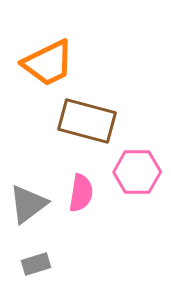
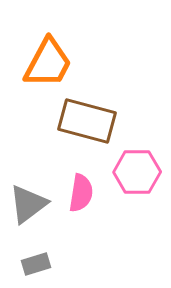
orange trapezoid: rotated 36 degrees counterclockwise
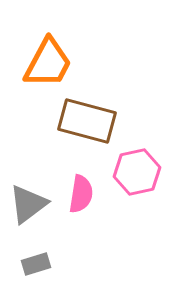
pink hexagon: rotated 12 degrees counterclockwise
pink semicircle: moved 1 px down
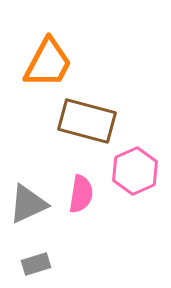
pink hexagon: moved 2 px left, 1 px up; rotated 12 degrees counterclockwise
gray triangle: rotated 12 degrees clockwise
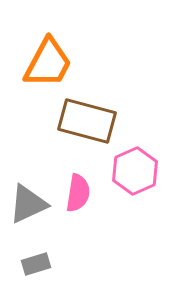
pink semicircle: moved 3 px left, 1 px up
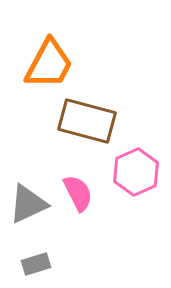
orange trapezoid: moved 1 px right, 1 px down
pink hexagon: moved 1 px right, 1 px down
pink semicircle: rotated 36 degrees counterclockwise
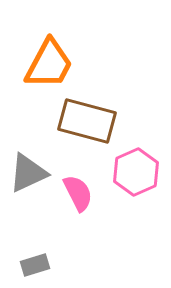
gray triangle: moved 31 px up
gray rectangle: moved 1 px left, 1 px down
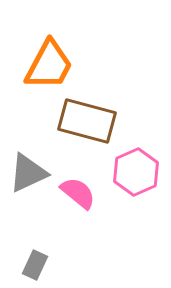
orange trapezoid: moved 1 px down
pink semicircle: rotated 24 degrees counterclockwise
gray rectangle: rotated 48 degrees counterclockwise
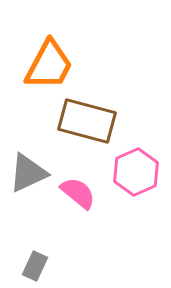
gray rectangle: moved 1 px down
